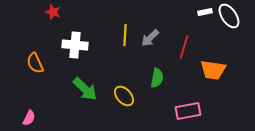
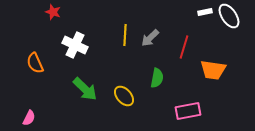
white cross: rotated 20 degrees clockwise
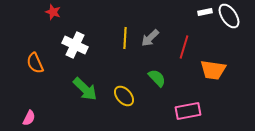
yellow line: moved 3 px down
green semicircle: rotated 54 degrees counterclockwise
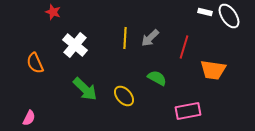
white rectangle: rotated 24 degrees clockwise
white cross: rotated 15 degrees clockwise
green semicircle: rotated 18 degrees counterclockwise
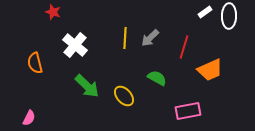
white rectangle: rotated 48 degrees counterclockwise
white ellipse: rotated 35 degrees clockwise
orange semicircle: rotated 10 degrees clockwise
orange trapezoid: moved 3 px left; rotated 32 degrees counterclockwise
green arrow: moved 2 px right, 3 px up
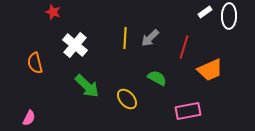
yellow ellipse: moved 3 px right, 3 px down
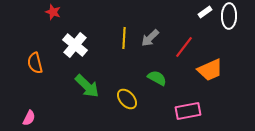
yellow line: moved 1 px left
red line: rotated 20 degrees clockwise
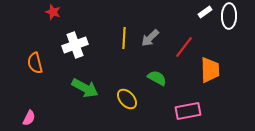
white cross: rotated 30 degrees clockwise
orange trapezoid: rotated 68 degrees counterclockwise
green arrow: moved 2 px left, 2 px down; rotated 16 degrees counterclockwise
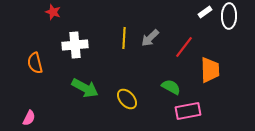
white cross: rotated 15 degrees clockwise
green semicircle: moved 14 px right, 9 px down
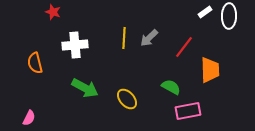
gray arrow: moved 1 px left
